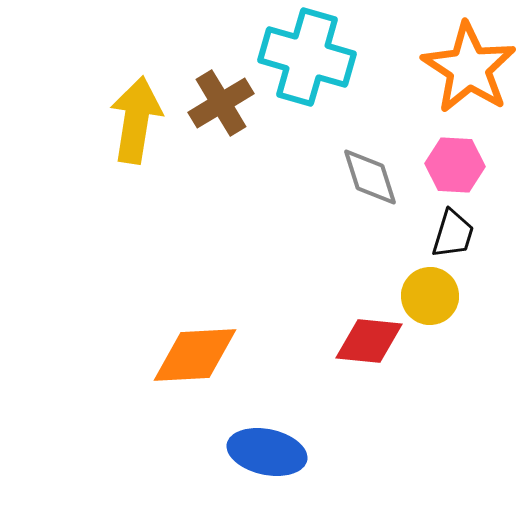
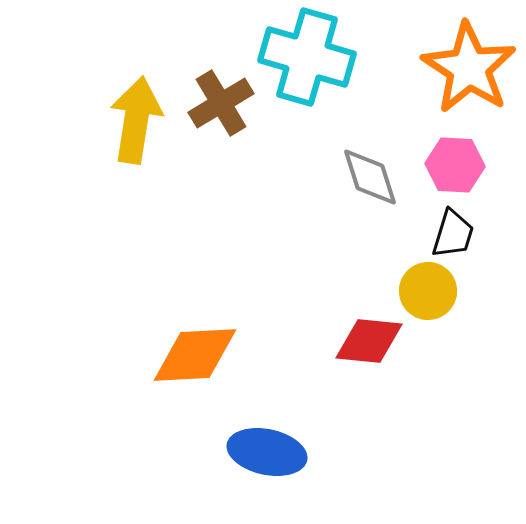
yellow circle: moved 2 px left, 5 px up
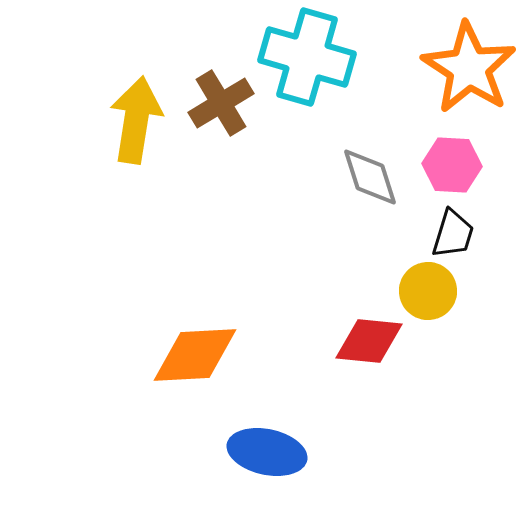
pink hexagon: moved 3 px left
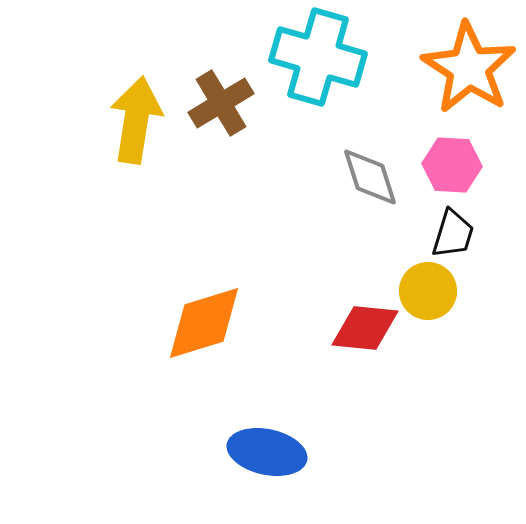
cyan cross: moved 11 px right
red diamond: moved 4 px left, 13 px up
orange diamond: moved 9 px right, 32 px up; rotated 14 degrees counterclockwise
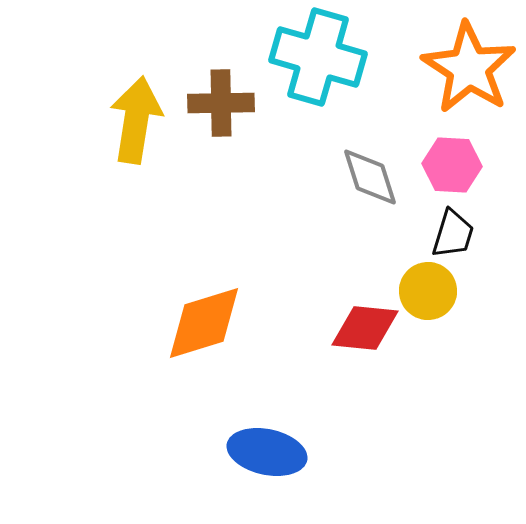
brown cross: rotated 30 degrees clockwise
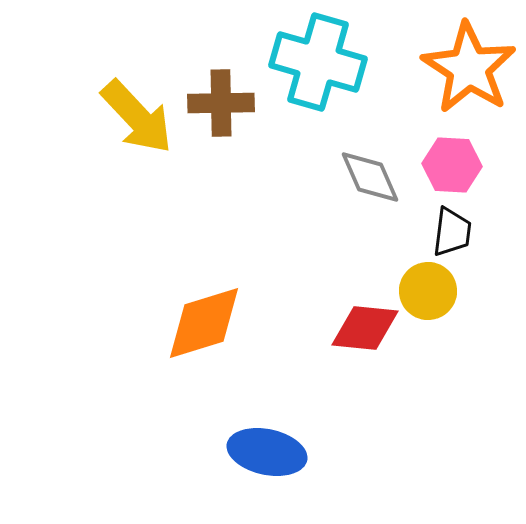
cyan cross: moved 5 px down
yellow arrow: moved 1 px right, 3 px up; rotated 128 degrees clockwise
gray diamond: rotated 6 degrees counterclockwise
black trapezoid: moved 1 px left, 2 px up; rotated 10 degrees counterclockwise
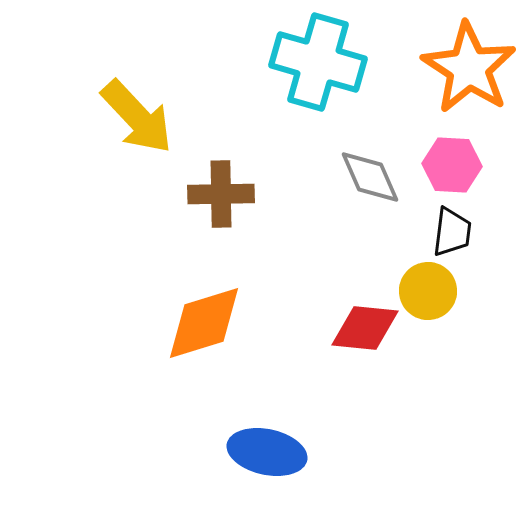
brown cross: moved 91 px down
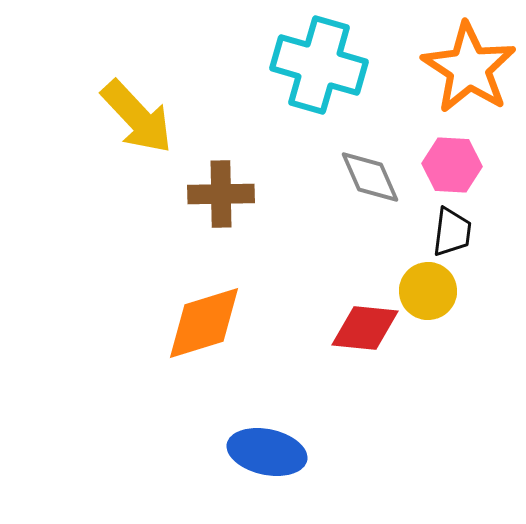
cyan cross: moved 1 px right, 3 px down
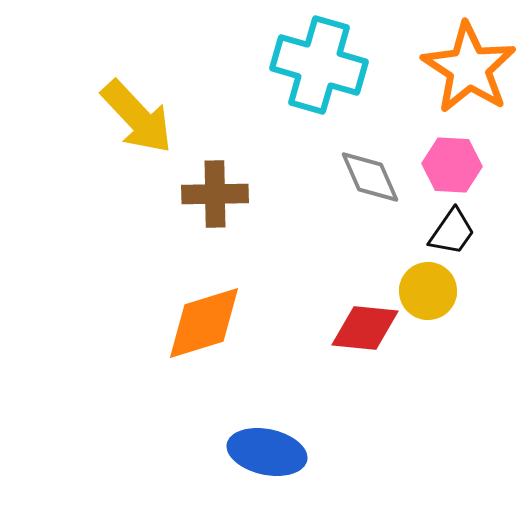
brown cross: moved 6 px left
black trapezoid: rotated 28 degrees clockwise
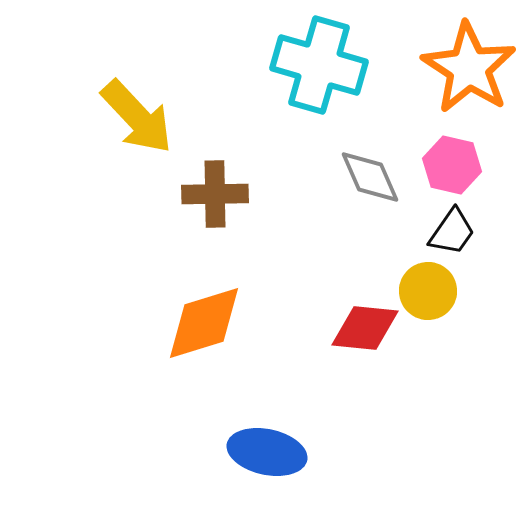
pink hexagon: rotated 10 degrees clockwise
